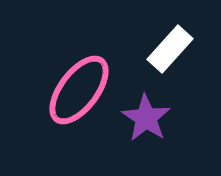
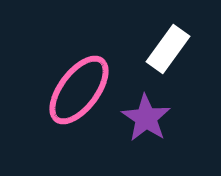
white rectangle: moved 2 px left; rotated 6 degrees counterclockwise
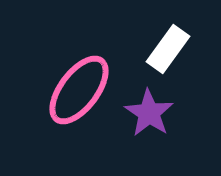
purple star: moved 3 px right, 5 px up
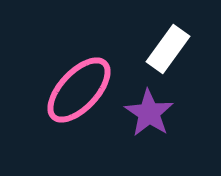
pink ellipse: rotated 6 degrees clockwise
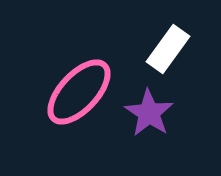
pink ellipse: moved 2 px down
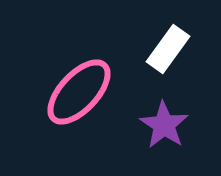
purple star: moved 15 px right, 12 px down
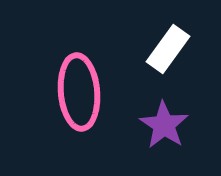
pink ellipse: rotated 48 degrees counterclockwise
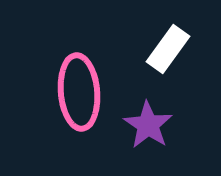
purple star: moved 16 px left
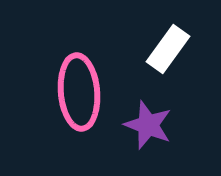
purple star: rotated 12 degrees counterclockwise
